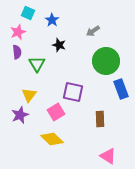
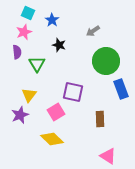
pink star: moved 6 px right
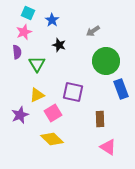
yellow triangle: moved 8 px right; rotated 28 degrees clockwise
pink square: moved 3 px left, 1 px down
pink triangle: moved 9 px up
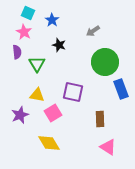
pink star: rotated 21 degrees counterclockwise
green circle: moved 1 px left, 1 px down
yellow triangle: rotated 35 degrees clockwise
yellow diamond: moved 3 px left, 4 px down; rotated 15 degrees clockwise
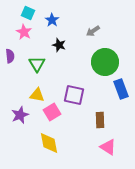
purple semicircle: moved 7 px left, 4 px down
purple square: moved 1 px right, 3 px down
pink square: moved 1 px left, 1 px up
brown rectangle: moved 1 px down
yellow diamond: rotated 20 degrees clockwise
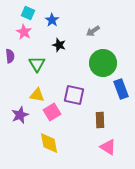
green circle: moved 2 px left, 1 px down
